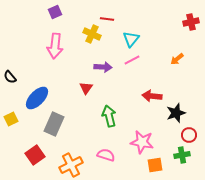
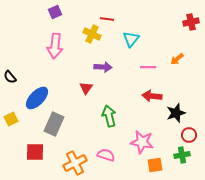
pink line: moved 16 px right, 7 px down; rotated 28 degrees clockwise
red square: moved 3 px up; rotated 36 degrees clockwise
orange cross: moved 4 px right, 2 px up
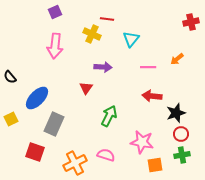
green arrow: rotated 40 degrees clockwise
red circle: moved 8 px left, 1 px up
red square: rotated 18 degrees clockwise
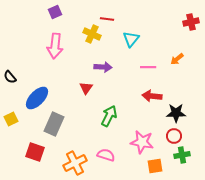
black star: rotated 18 degrees clockwise
red circle: moved 7 px left, 2 px down
orange square: moved 1 px down
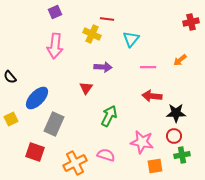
orange arrow: moved 3 px right, 1 px down
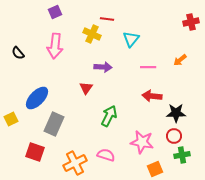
black semicircle: moved 8 px right, 24 px up
orange square: moved 3 px down; rotated 14 degrees counterclockwise
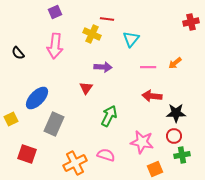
orange arrow: moved 5 px left, 3 px down
red square: moved 8 px left, 2 px down
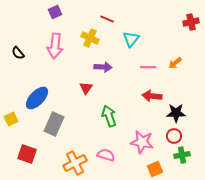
red line: rotated 16 degrees clockwise
yellow cross: moved 2 px left, 4 px down
green arrow: rotated 45 degrees counterclockwise
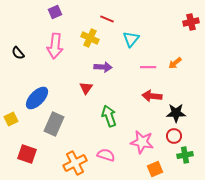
green cross: moved 3 px right
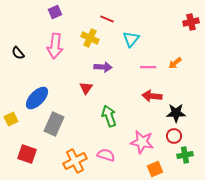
orange cross: moved 2 px up
